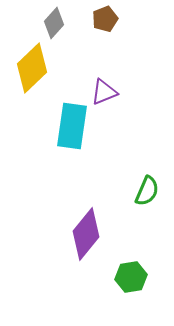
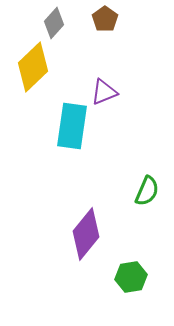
brown pentagon: rotated 15 degrees counterclockwise
yellow diamond: moved 1 px right, 1 px up
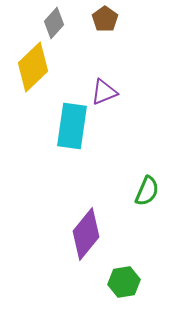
green hexagon: moved 7 px left, 5 px down
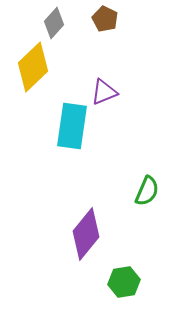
brown pentagon: rotated 10 degrees counterclockwise
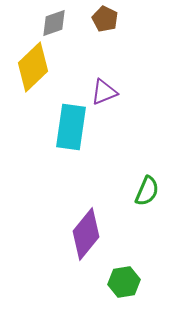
gray diamond: rotated 28 degrees clockwise
cyan rectangle: moved 1 px left, 1 px down
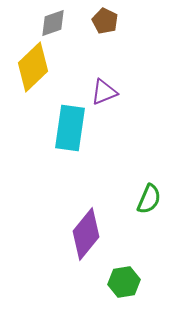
brown pentagon: moved 2 px down
gray diamond: moved 1 px left
cyan rectangle: moved 1 px left, 1 px down
green semicircle: moved 2 px right, 8 px down
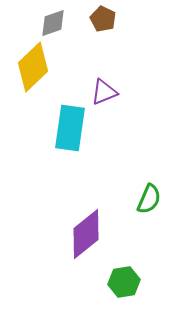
brown pentagon: moved 2 px left, 2 px up
purple diamond: rotated 12 degrees clockwise
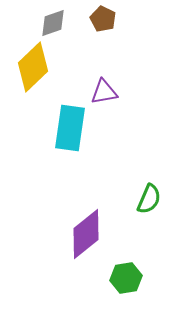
purple triangle: rotated 12 degrees clockwise
green hexagon: moved 2 px right, 4 px up
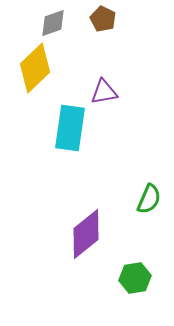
yellow diamond: moved 2 px right, 1 px down
green hexagon: moved 9 px right
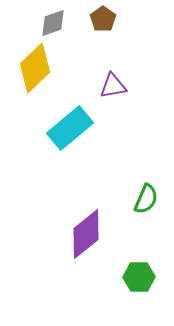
brown pentagon: rotated 10 degrees clockwise
purple triangle: moved 9 px right, 6 px up
cyan rectangle: rotated 42 degrees clockwise
green semicircle: moved 3 px left
green hexagon: moved 4 px right, 1 px up; rotated 8 degrees clockwise
